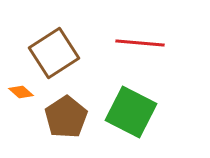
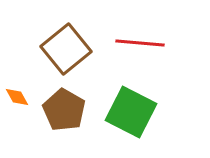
brown square: moved 12 px right, 4 px up; rotated 6 degrees counterclockwise
orange diamond: moved 4 px left, 5 px down; rotated 20 degrees clockwise
brown pentagon: moved 2 px left, 7 px up; rotated 9 degrees counterclockwise
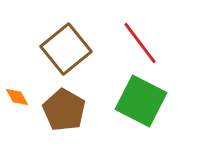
red line: rotated 48 degrees clockwise
green square: moved 10 px right, 11 px up
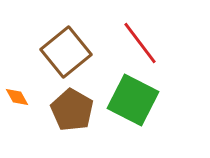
brown square: moved 3 px down
green square: moved 8 px left, 1 px up
brown pentagon: moved 8 px right
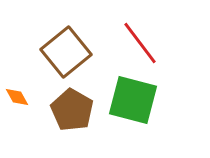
green square: rotated 12 degrees counterclockwise
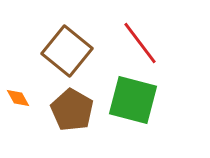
brown square: moved 1 px right, 1 px up; rotated 12 degrees counterclockwise
orange diamond: moved 1 px right, 1 px down
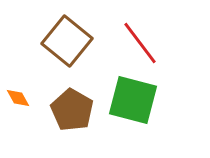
brown square: moved 10 px up
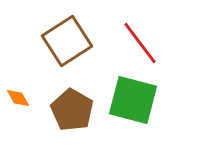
brown square: rotated 18 degrees clockwise
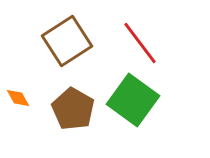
green square: rotated 21 degrees clockwise
brown pentagon: moved 1 px right, 1 px up
